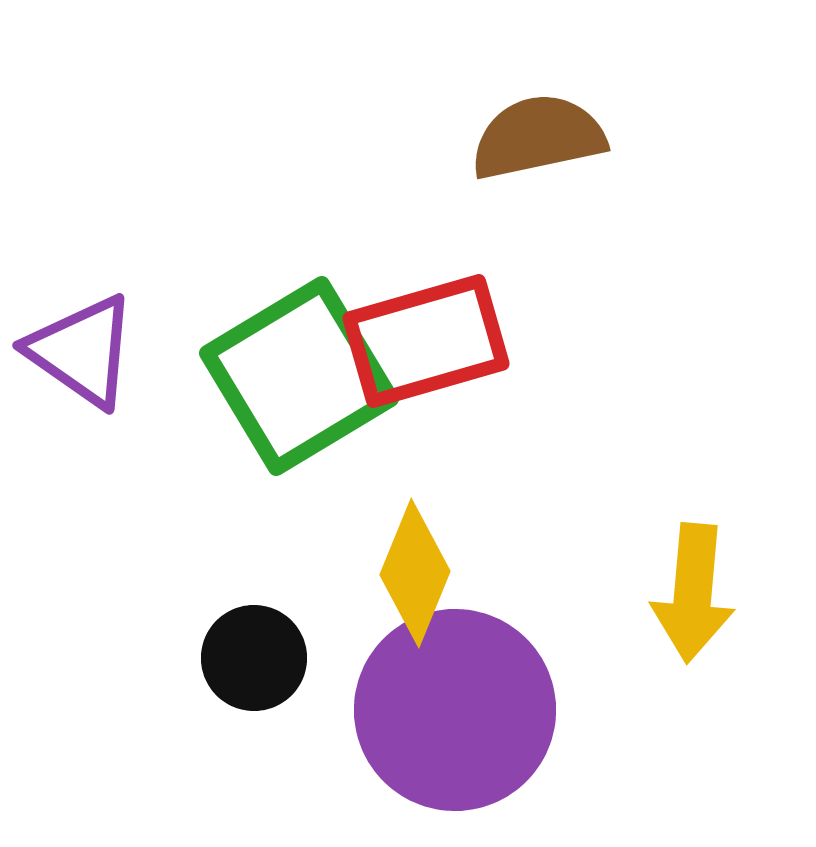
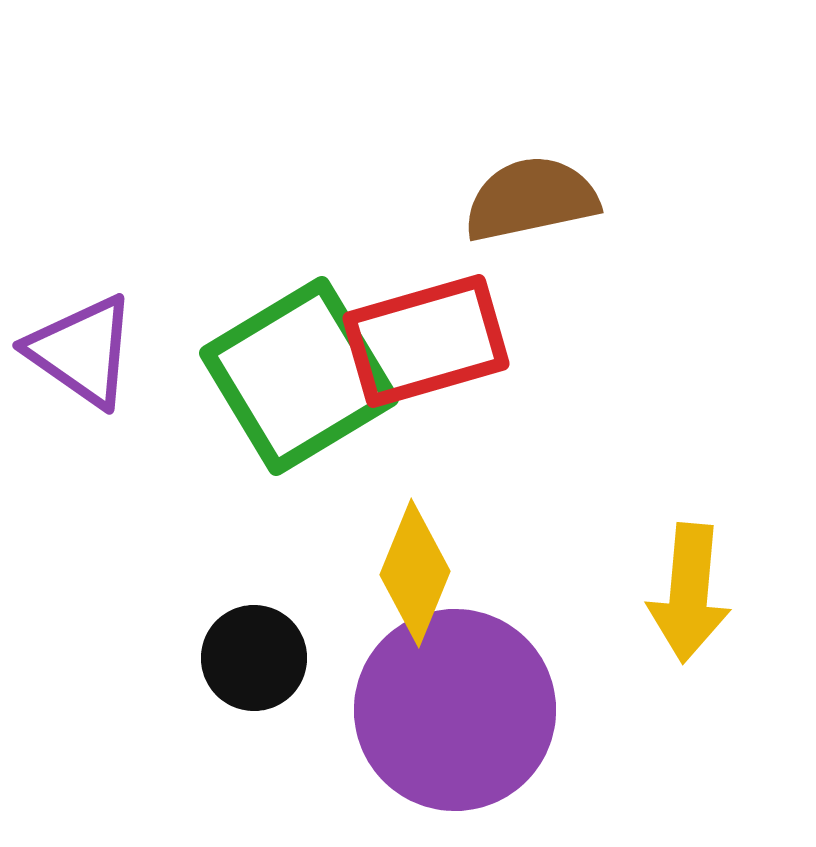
brown semicircle: moved 7 px left, 62 px down
yellow arrow: moved 4 px left
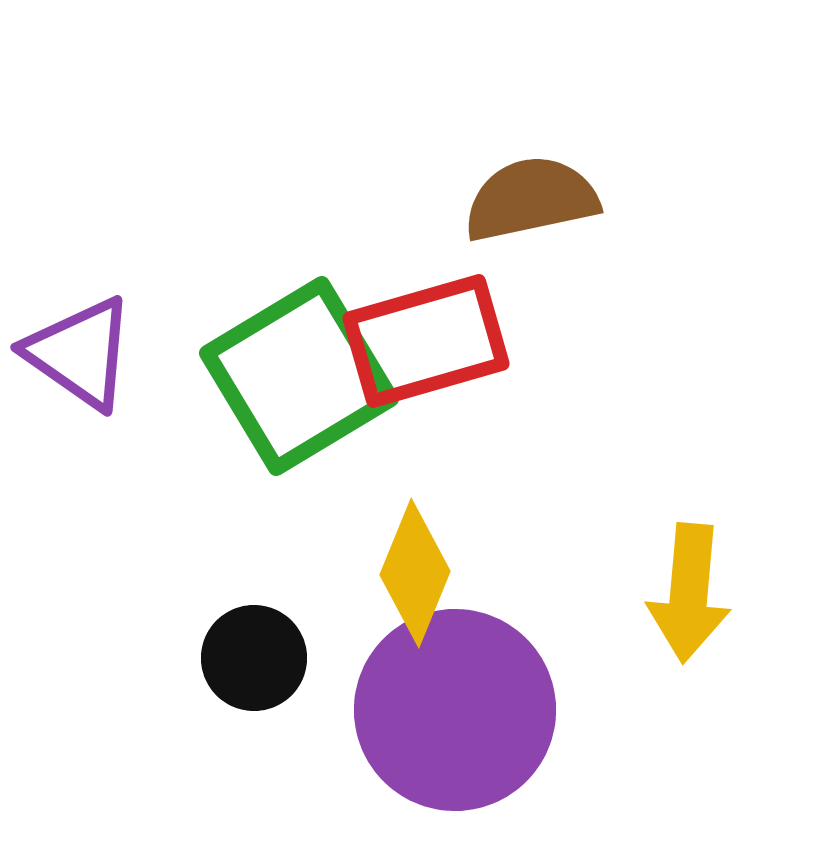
purple triangle: moved 2 px left, 2 px down
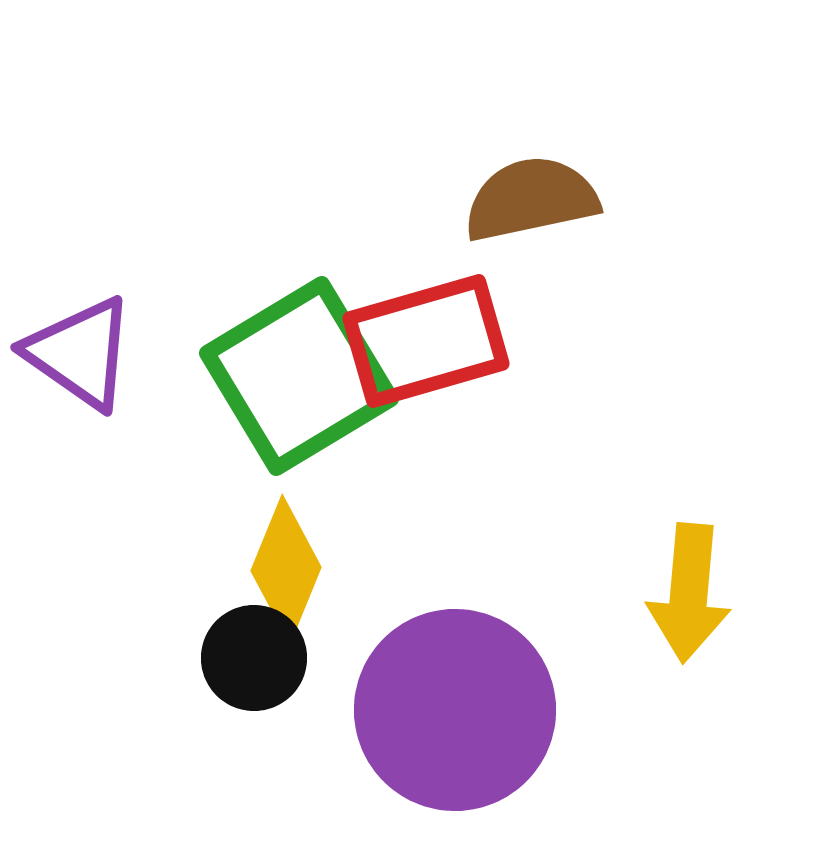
yellow diamond: moved 129 px left, 4 px up
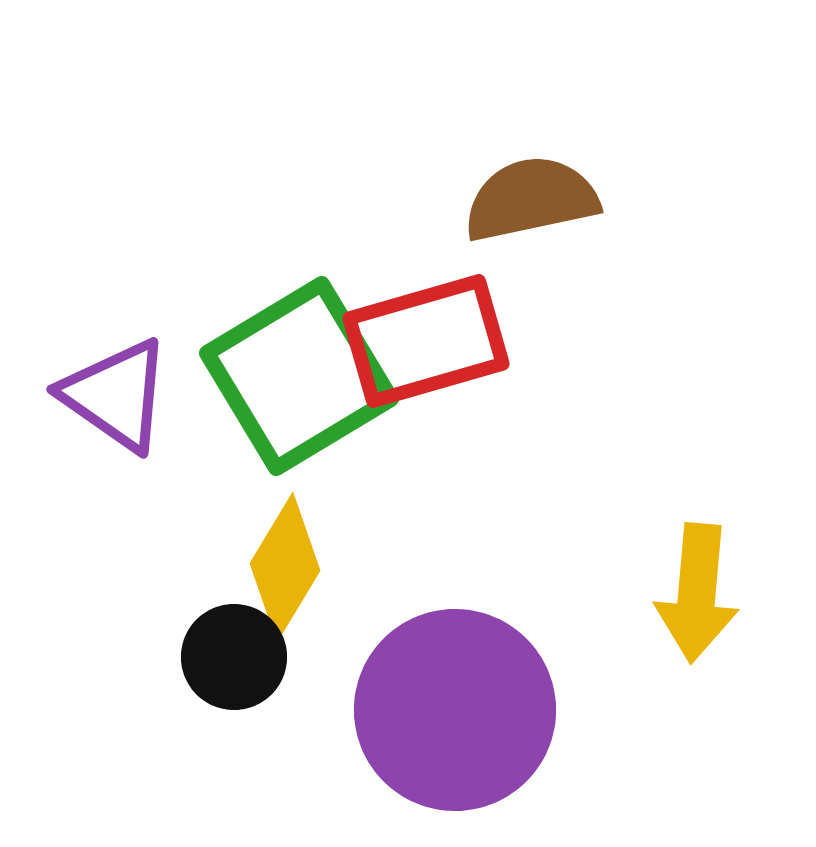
purple triangle: moved 36 px right, 42 px down
yellow diamond: moved 1 px left, 2 px up; rotated 9 degrees clockwise
yellow arrow: moved 8 px right
black circle: moved 20 px left, 1 px up
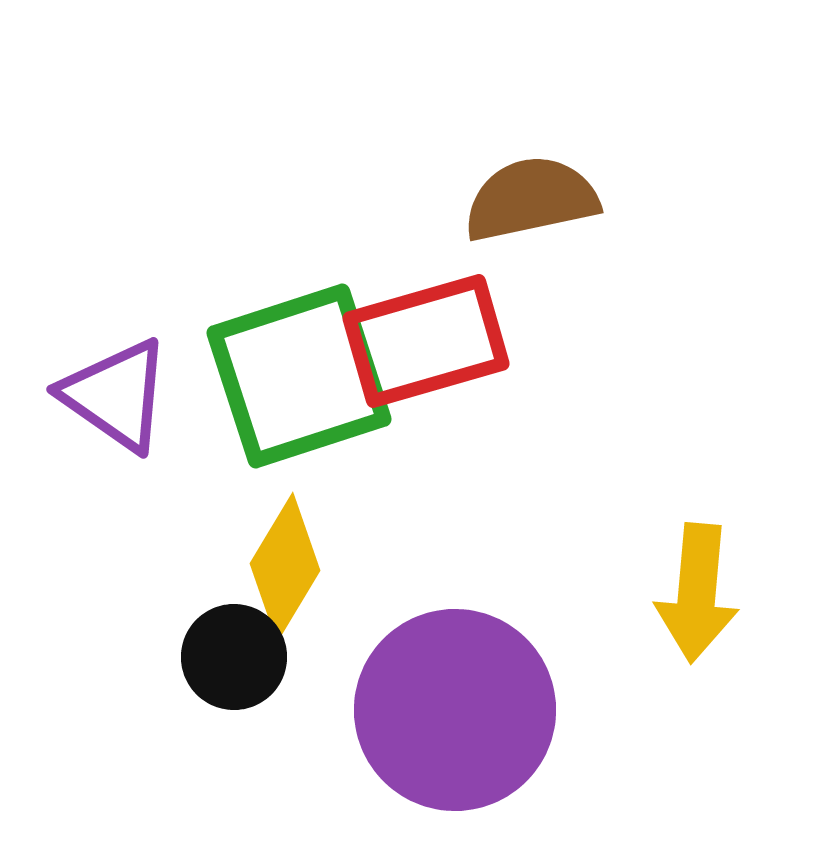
green square: rotated 13 degrees clockwise
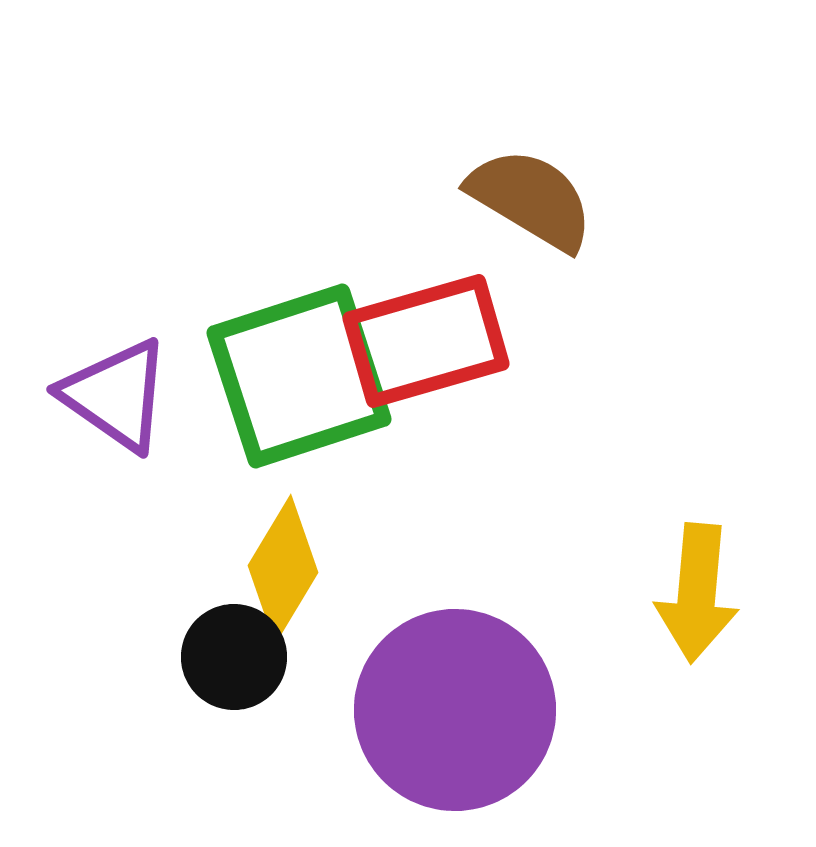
brown semicircle: rotated 43 degrees clockwise
yellow diamond: moved 2 px left, 2 px down
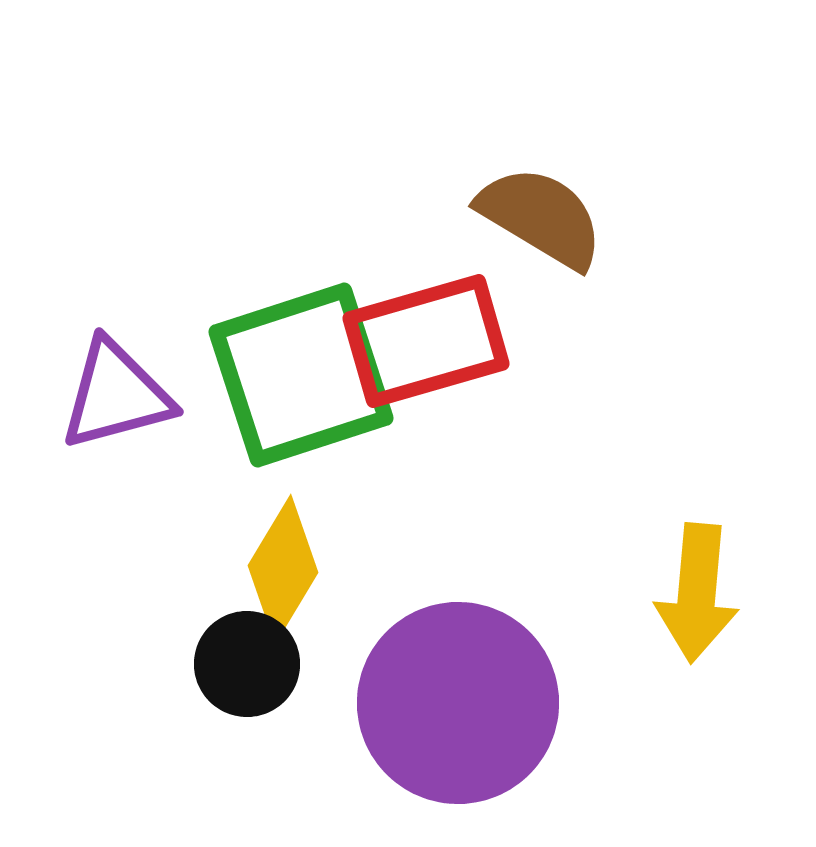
brown semicircle: moved 10 px right, 18 px down
green square: moved 2 px right, 1 px up
purple triangle: rotated 50 degrees counterclockwise
black circle: moved 13 px right, 7 px down
purple circle: moved 3 px right, 7 px up
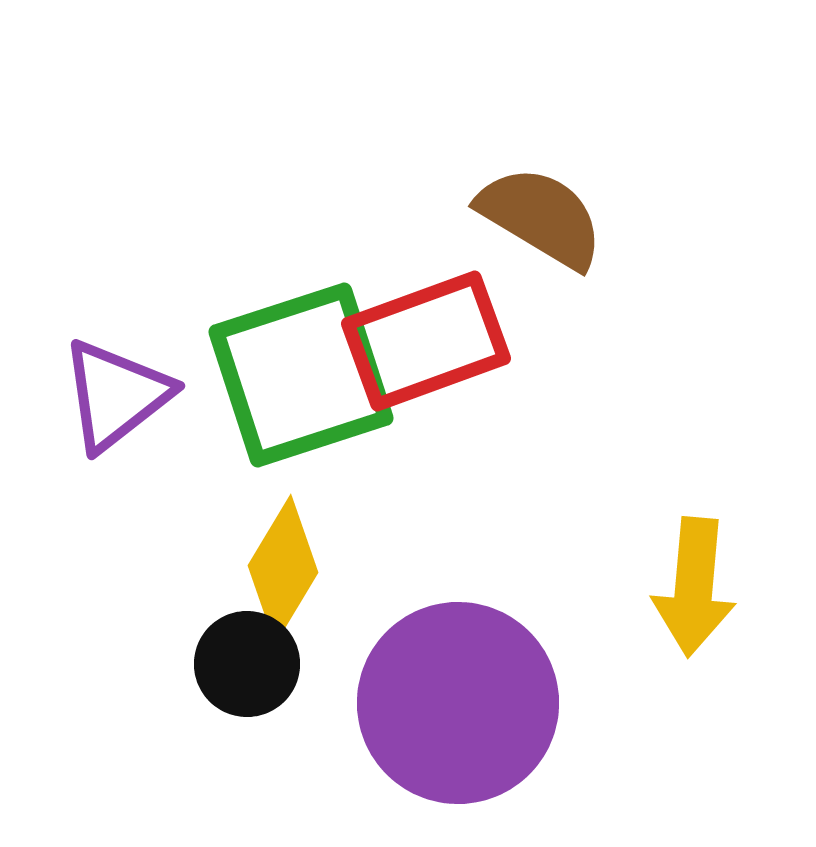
red rectangle: rotated 4 degrees counterclockwise
purple triangle: rotated 23 degrees counterclockwise
yellow arrow: moved 3 px left, 6 px up
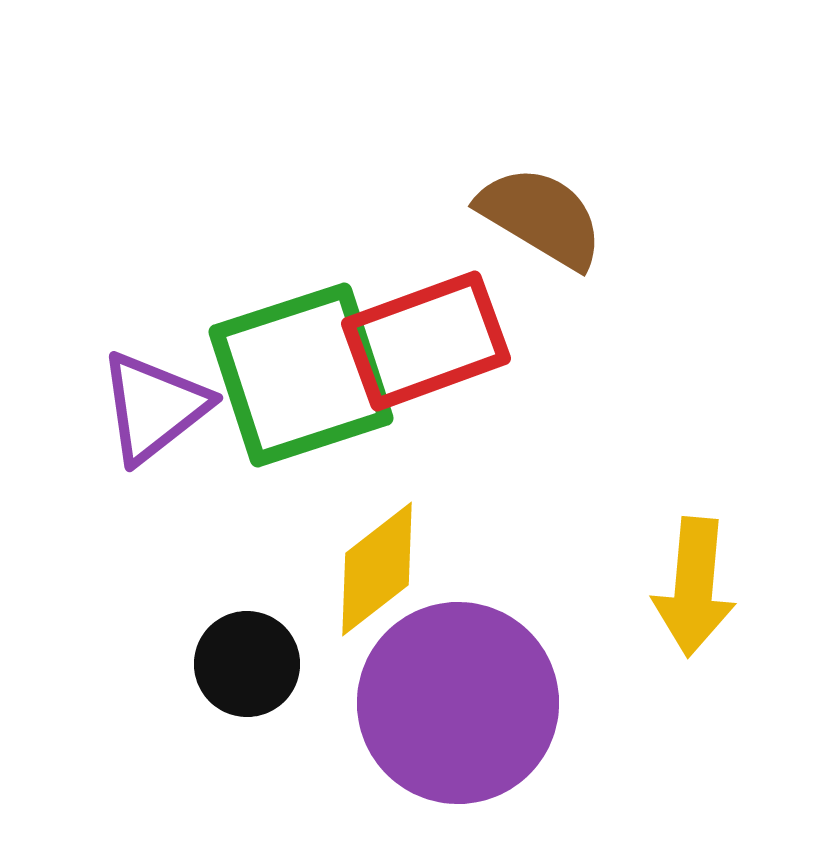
purple triangle: moved 38 px right, 12 px down
yellow diamond: moved 94 px right; rotated 21 degrees clockwise
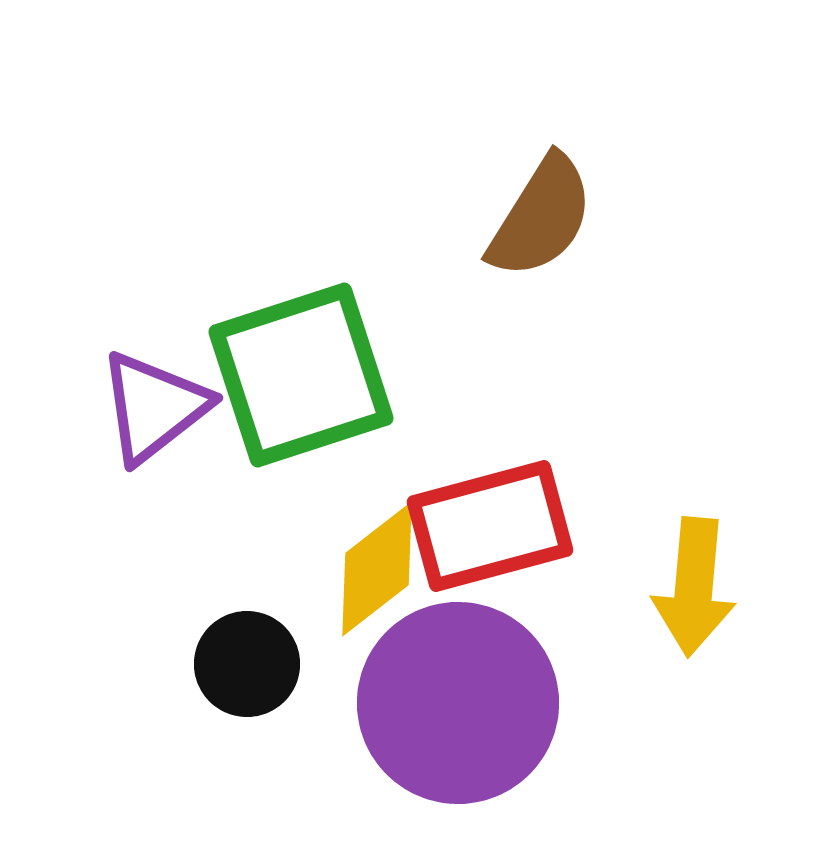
brown semicircle: rotated 91 degrees clockwise
red rectangle: moved 64 px right, 185 px down; rotated 5 degrees clockwise
